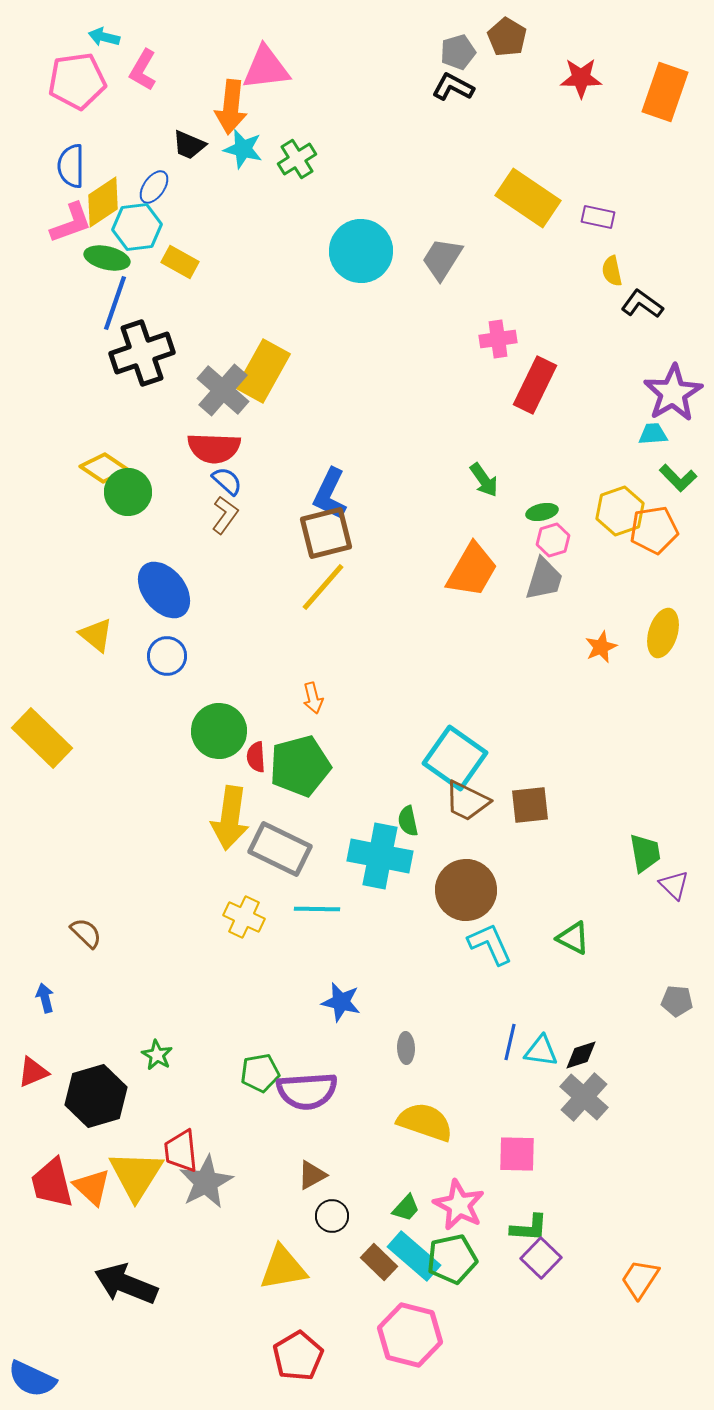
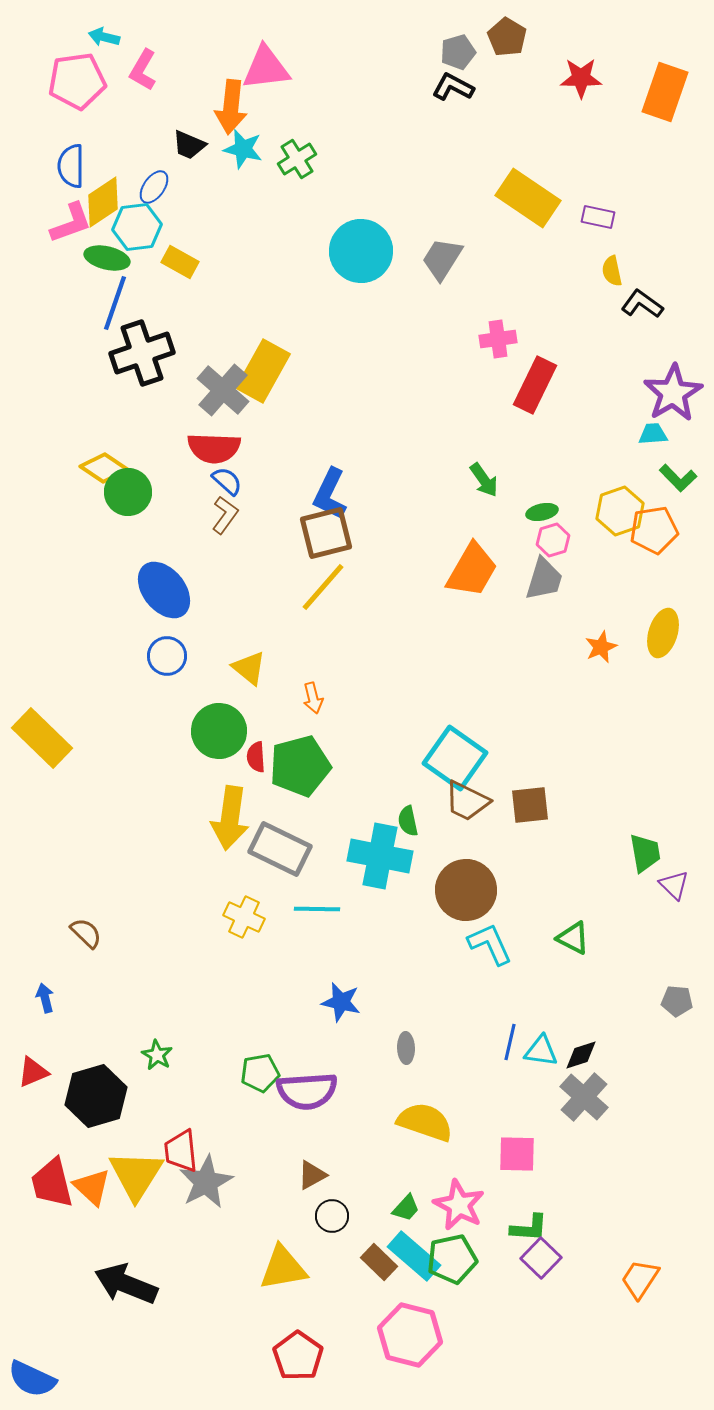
yellow triangle at (96, 635): moved 153 px right, 33 px down
red pentagon at (298, 1356): rotated 6 degrees counterclockwise
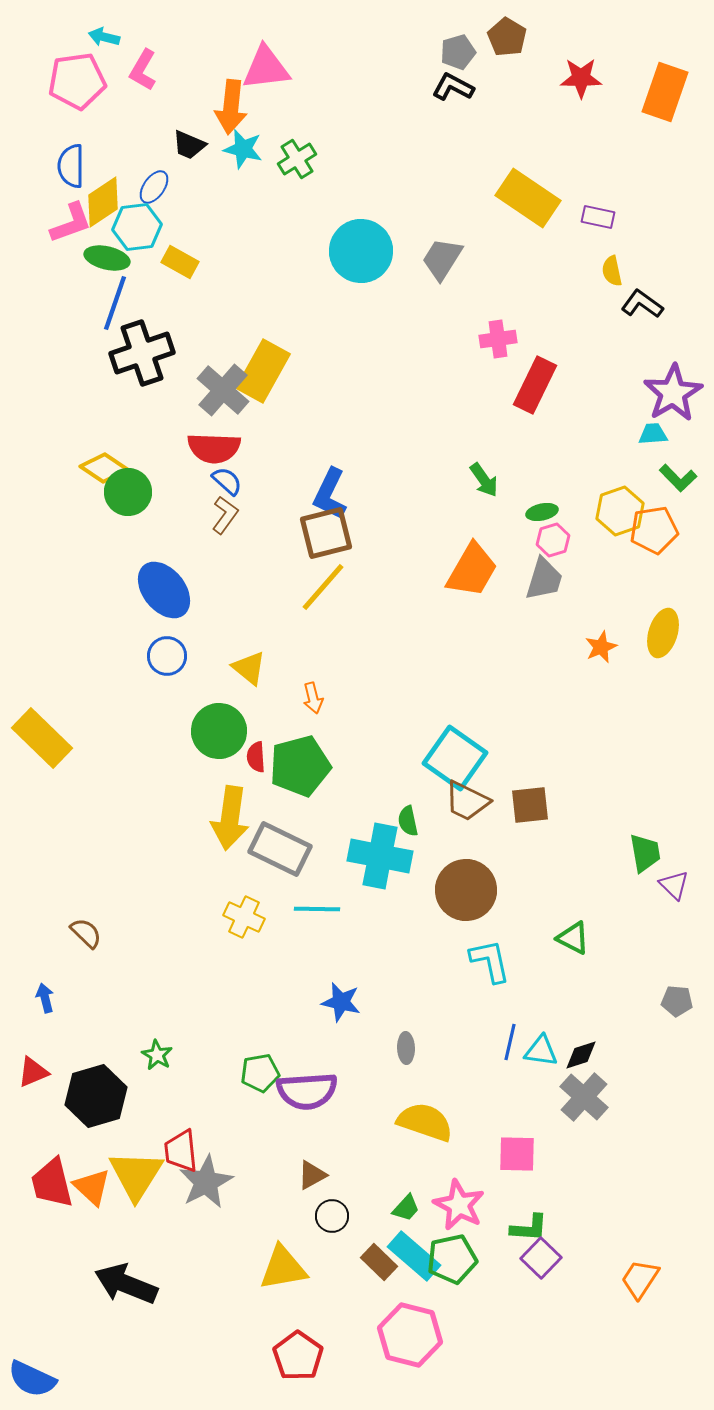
cyan L-shape at (490, 944): moved 17 px down; rotated 12 degrees clockwise
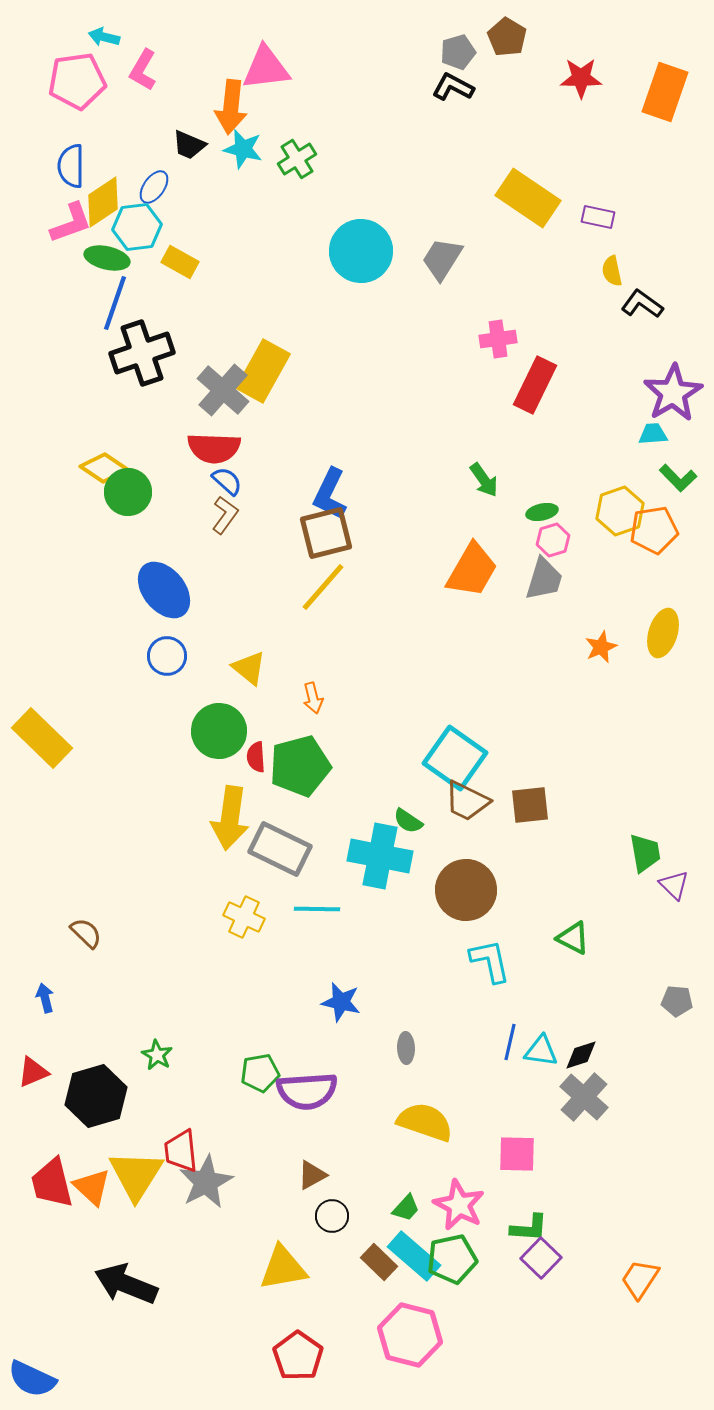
green semicircle at (408, 821): rotated 44 degrees counterclockwise
